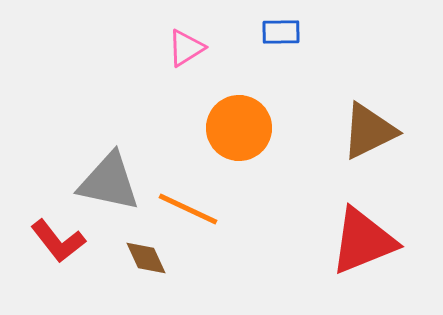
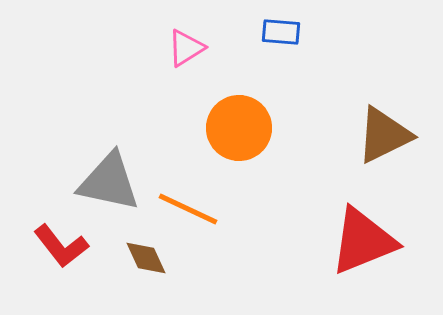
blue rectangle: rotated 6 degrees clockwise
brown triangle: moved 15 px right, 4 px down
red L-shape: moved 3 px right, 5 px down
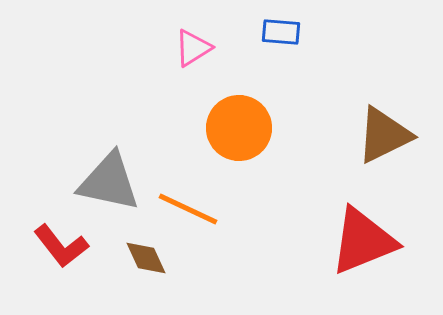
pink triangle: moved 7 px right
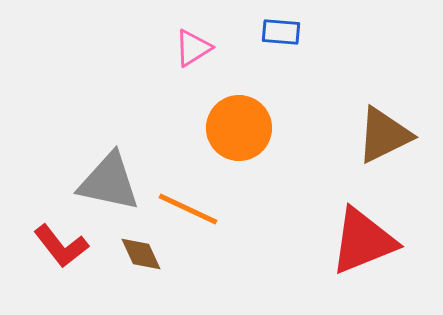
brown diamond: moved 5 px left, 4 px up
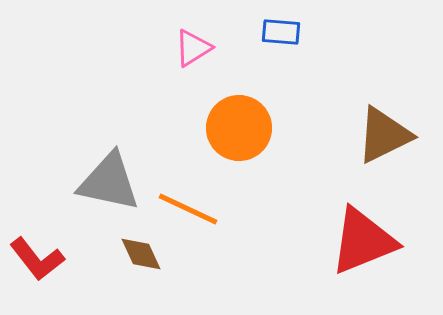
red L-shape: moved 24 px left, 13 px down
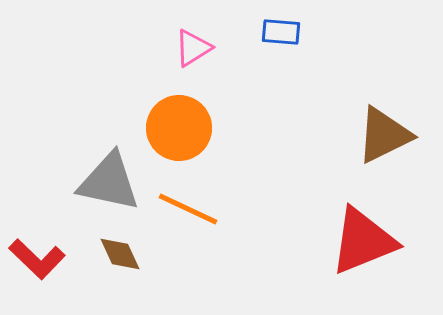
orange circle: moved 60 px left
brown diamond: moved 21 px left
red L-shape: rotated 8 degrees counterclockwise
